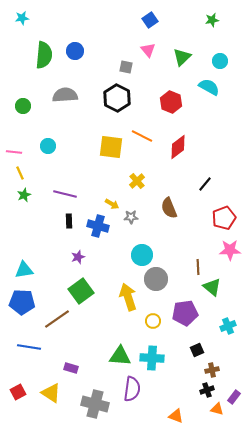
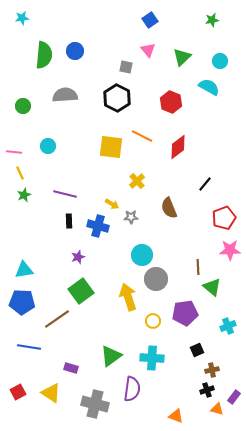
green triangle at (120, 356): moved 9 px left; rotated 40 degrees counterclockwise
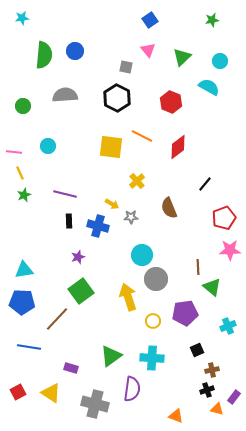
brown line at (57, 319): rotated 12 degrees counterclockwise
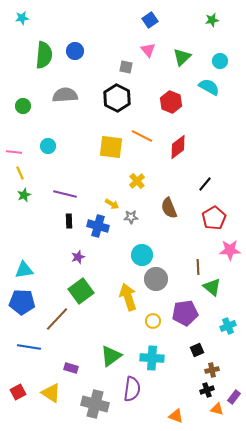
red pentagon at (224, 218): moved 10 px left; rotated 10 degrees counterclockwise
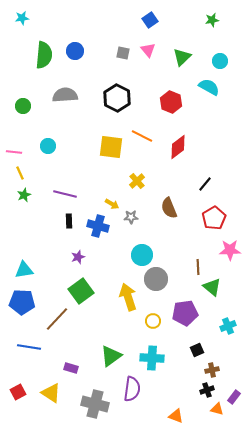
gray square at (126, 67): moved 3 px left, 14 px up
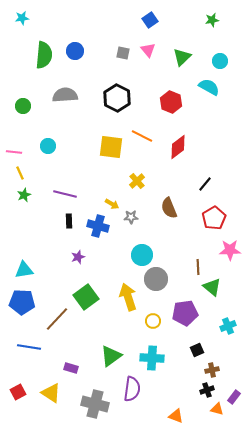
green square at (81, 291): moved 5 px right, 6 px down
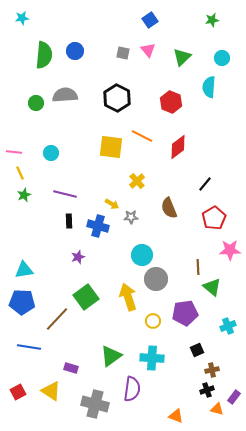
cyan circle at (220, 61): moved 2 px right, 3 px up
cyan semicircle at (209, 87): rotated 115 degrees counterclockwise
green circle at (23, 106): moved 13 px right, 3 px up
cyan circle at (48, 146): moved 3 px right, 7 px down
yellow triangle at (51, 393): moved 2 px up
